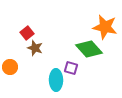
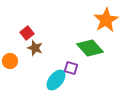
orange star: moved 1 px right, 7 px up; rotated 30 degrees clockwise
green diamond: moved 1 px right, 1 px up
orange circle: moved 6 px up
cyan ellipse: rotated 40 degrees clockwise
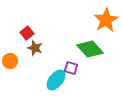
green diamond: moved 1 px down
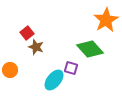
brown star: moved 1 px right, 1 px up
orange circle: moved 9 px down
cyan ellipse: moved 2 px left
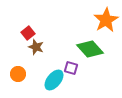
red square: moved 1 px right
orange circle: moved 8 px right, 4 px down
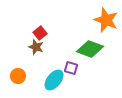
orange star: rotated 20 degrees counterclockwise
red square: moved 12 px right
green diamond: rotated 28 degrees counterclockwise
orange circle: moved 2 px down
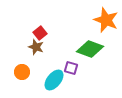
orange circle: moved 4 px right, 4 px up
